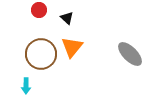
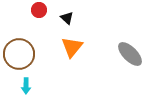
brown circle: moved 22 px left
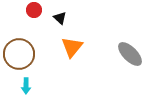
red circle: moved 5 px left
black triangle: moved 7 px left
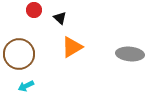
orange triangle: rotated 20 degrees clockwise
gray ellipse: rotated 40 degrees counterclockwise
cyan arrow: rotated 63 degrees clockwise
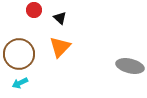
orange triangle: moved 12 px left; rotated 15 degrees counterclockwise
gray ellipse: moved 12 px down; rotated 8 degrees clockwise
cyan arrow: moved 6 px left, 3 px up
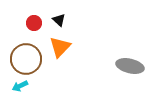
red circle: moved 13 px down
black triangle: moved 1 px left, 2 px down
brown circle: moved 7 px right, 5 px down
cyan arrow: moved 3 px down
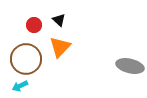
red circle: moved 2 px down
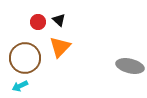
red circle: moved 4 px right, 3 px up
brown circle: moved 1 px left, 1 px up
